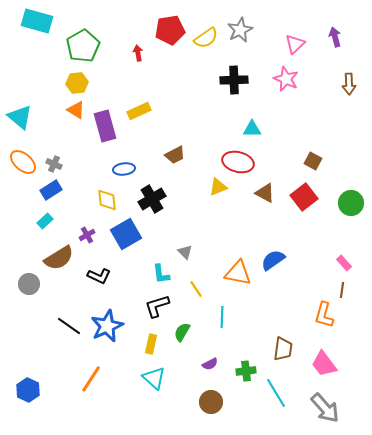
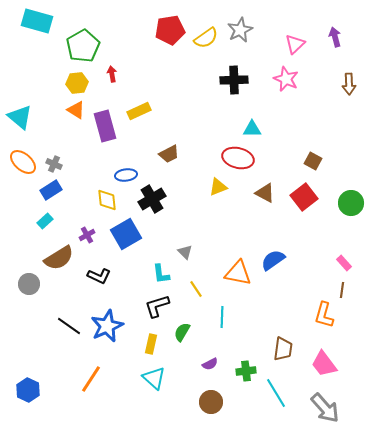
red arrow at (138, 53): moved 26 px left, 21 px down
brown trapezoid at (175, 155): moved 6 px left, 1 px up
red ellipse at (238, 162): moved 4 px up
blue ellipse at (124, 169): moved 2 px right, 6 px down
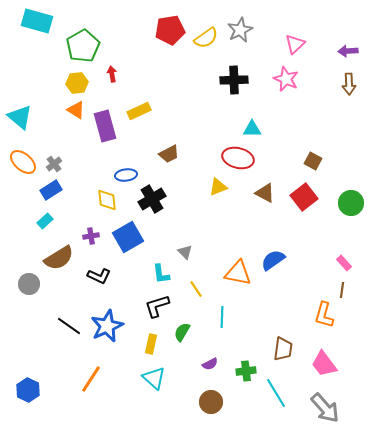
purple arrow at (335, 37): moved 13 px right, 14 px down; rotated 78 degrees counterclockwise
gray cross at (54, 164): rotated 28 degrees clockwise
blue square at (126, 234): moved 2 px right, 3 px down
purple cross at (87, 235): moved 4 px right, 1 px down; rotated 21 degrees clockwise
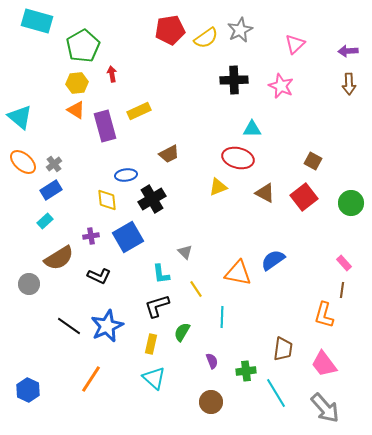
pink star at (286, 79): moved 5 px left, 7 px down
purple semicircle at (210, 364): moved 2 px right, 3 px up; rotated 84 degrees counterclockwise
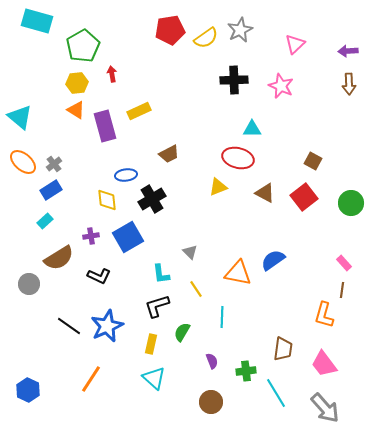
gray triangle at (185, 252): moved 5 px right
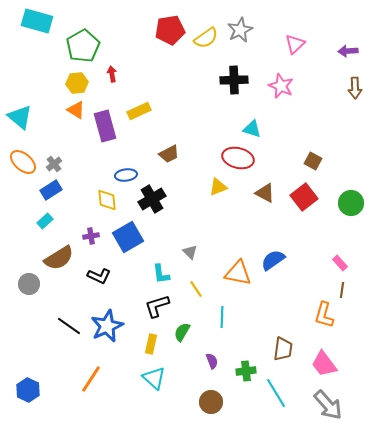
brown arrow at (349, 84): moved 6 px right, 4 px down
cyan triangle at (252, 129): rotated 18 degrees clockwise
pink rectangle at (344, 263): moved 4 px left
gray arrow at (325, 408): moved 3 px right, 3 px up
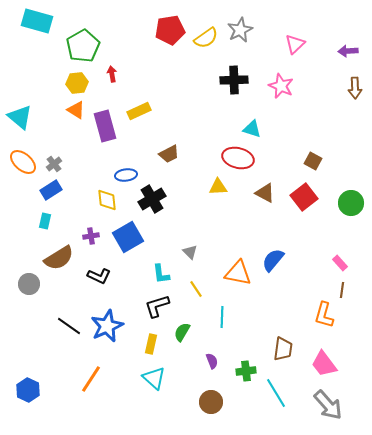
yellow triangle at (218, 187): rotated 18 degrees clockwise
cyan rectangle at (45, 221): rotated 35 degrees counterclockwise
blue semicircle at (273, 260): rotated 15 degrees counterclockwise
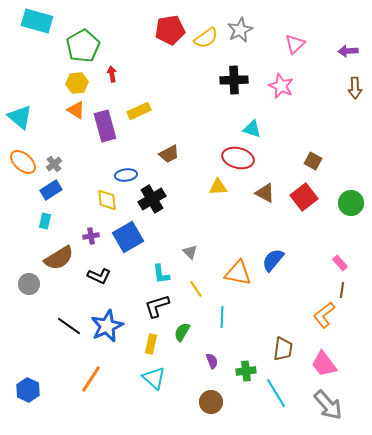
orange L-shape at (324, 315): rotated 36 degrees clockwise
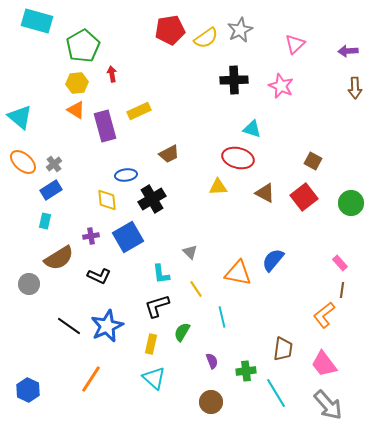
cyan line at (222, 317): rotated 15 degrees counterclockwise
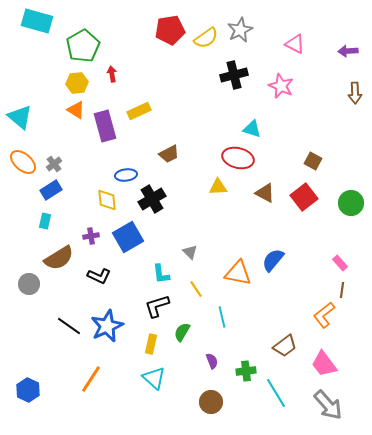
pink triangle at (295, 44): rotated 50 degrees counterclockwise
black cross at (234, 80): moved 5 px up; rotated 12 degrees counterclockwise
brown arrow at (355, 88): moved 5 px down
brown trapezoid at (283, 349): moved 2 px right, 3 px up; rotated 45 degrees clockwise
